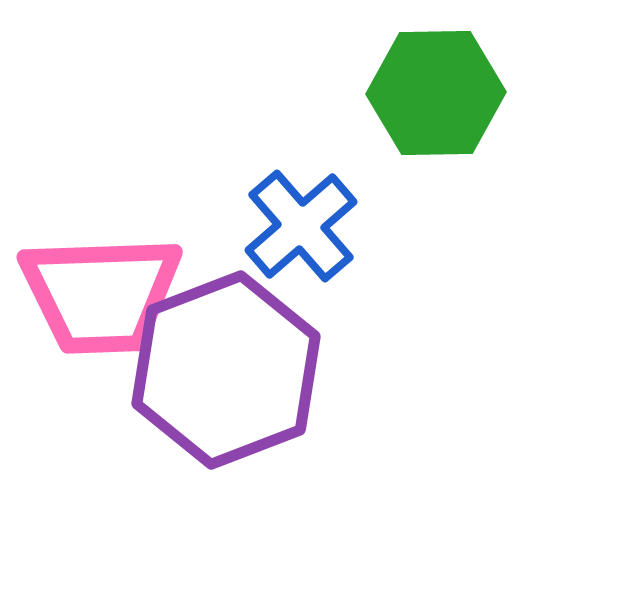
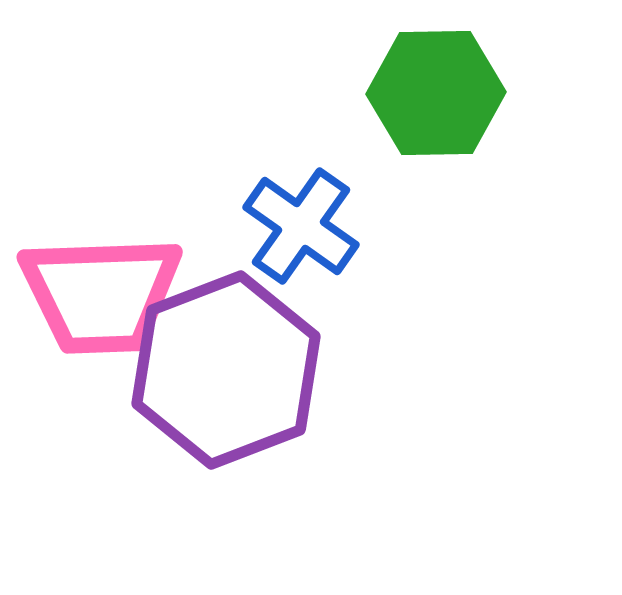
blue cross: rotated 14 degrees counterclockwise
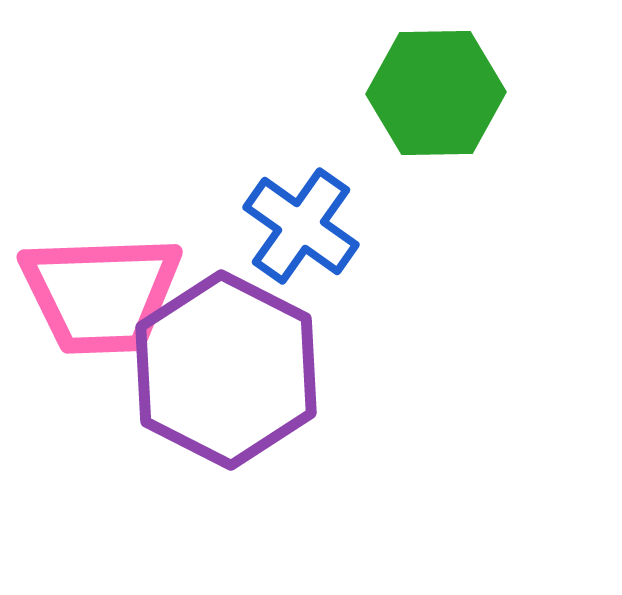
purple hexagon: rotated 12 degrees counterclockwise
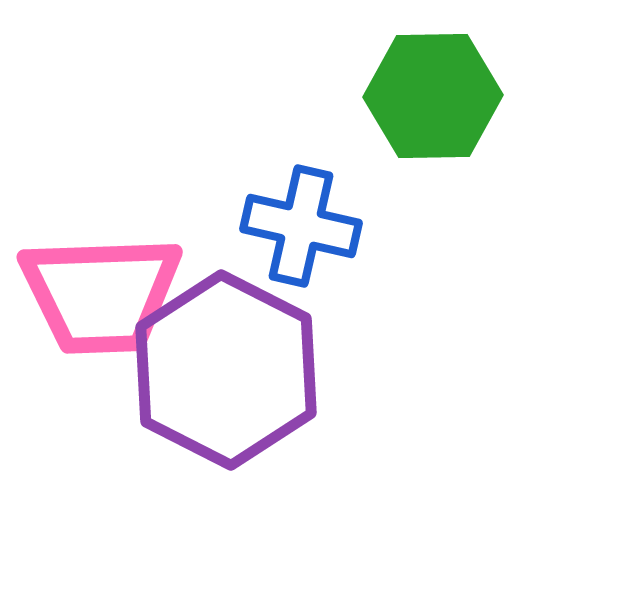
green hexagon: moved 3 px left, 3 px down
blue cross: rotated 22 degrees counterclockwise
